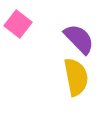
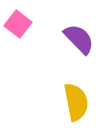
yellow semicircle: moved 25 px down
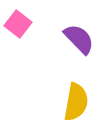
yellow semicircle: rotated 21 degrees clockwise
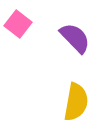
purple semicircle: moved 4 px left, 1 px up
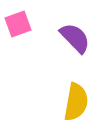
pink square: rotated 32 degrees clockwise
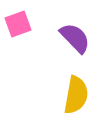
yellow semicircle: moved 7 px up
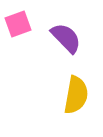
purple semicircle: moved 9 px left
